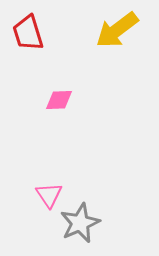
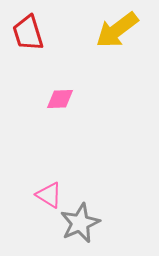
pink diamond: moved 1 px right, 1 px up
pink triangle: rotated 24 degrees counterclockwise
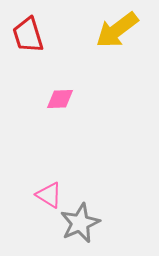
red trapezoid: moved 2 px down
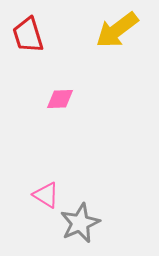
pink triangle: moved 3 px left
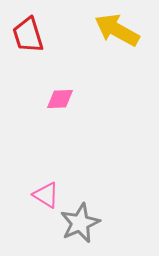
yellow arrow: rotated 66 degrees clockwise
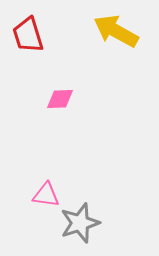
yellow arrow: moved 1 px left, 1 px down
pink triangle: rotated 24 degrees counterclockwise
gray star: rotated 6 degrees clockwise
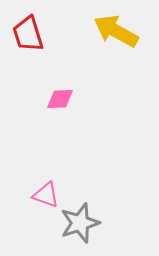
red trapezoid: moved 1 px up
pink triangle: rotated 12 degrees clockwise
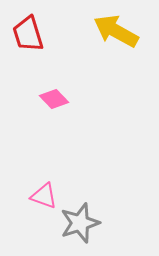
pink diamond: moved 6 px left; rotated 48 degrees clockwise
pink triangle: moved 2 px left, 1 px down
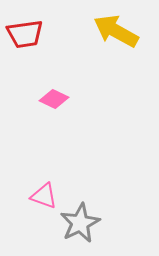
red trapezoid: moved 3 px left; rotated 81 degrees counterclockwise
pink diamond: rotated 20 degrees counterclockwise
gray star: rotated 9 degrees counterclockwise
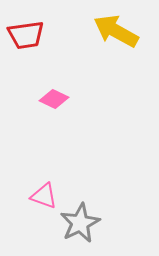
red trapezoid: moved 1 px right, 1 px down
